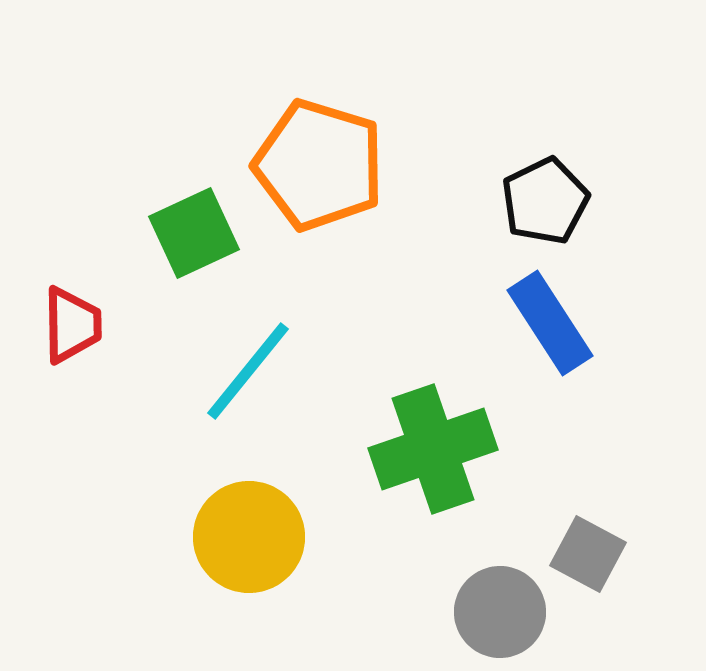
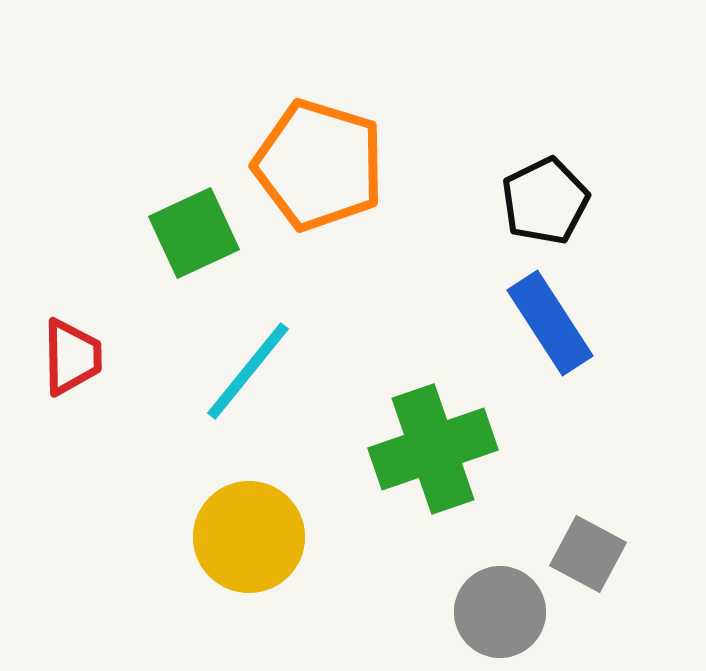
red trapezoid: moved 32 px down
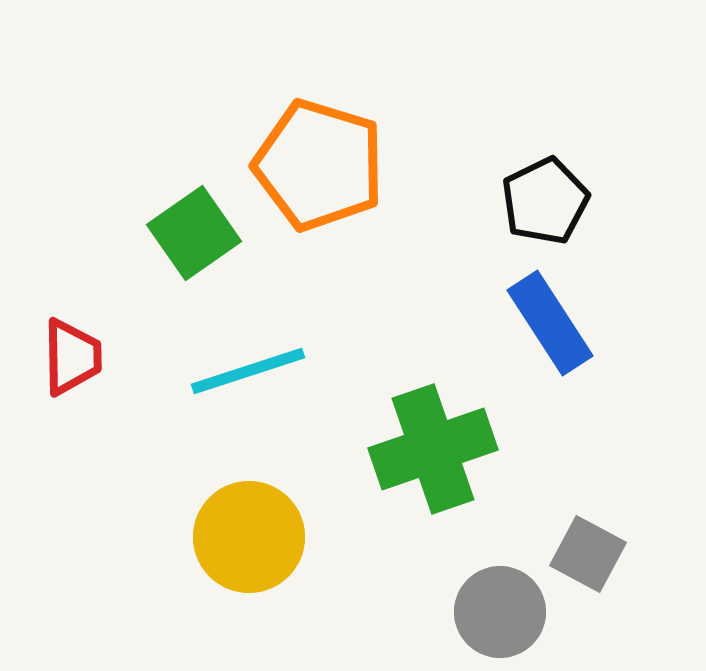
green square: rotated 10 degrees counterclockwise
cyan line: rotated 33 degrees clockwise
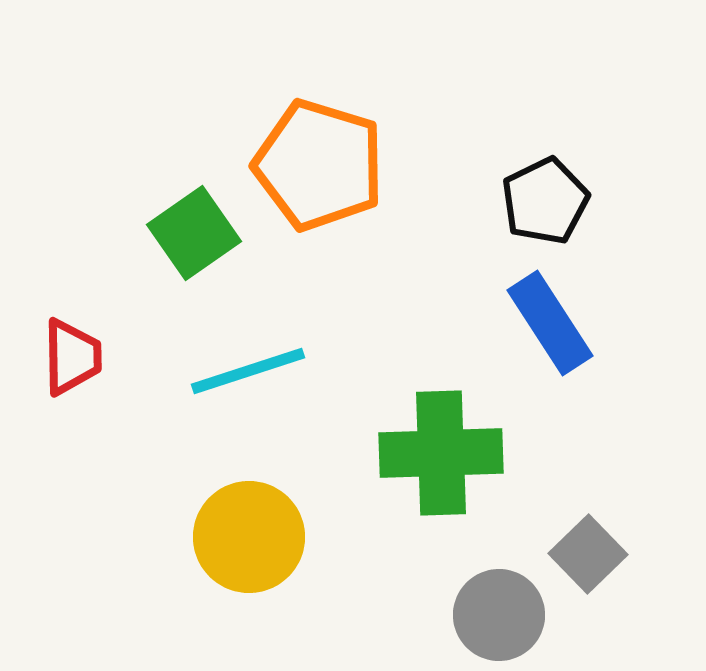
green cross: moved 8 px right, 4 px down; rotated 17 degrees clockwise
gray square: rotated 18 degrees clockwise
gray circle: moved 1 px left, 3 px down
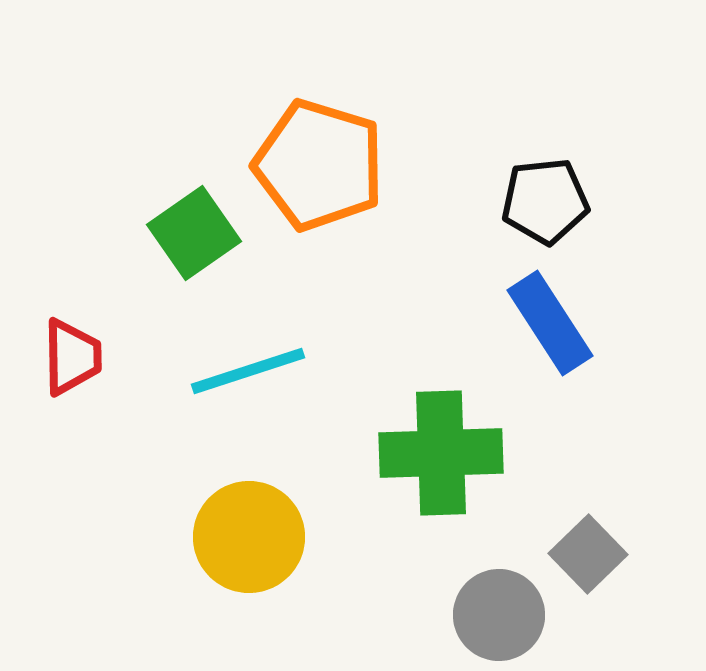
black pentagon: rotated 20 degrees clockwise
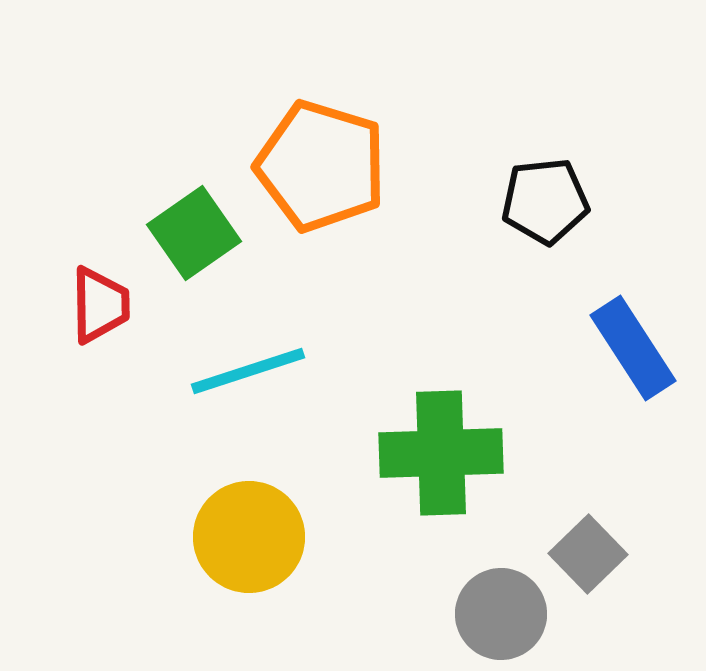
orange pentagon: moved 2 px right, 1 px down
blue rectangle: moved 83 px right, 25 px down
red trapezoid: moved 28 px right, 52 px up
gray circle: moved 2 px right, 1 px up
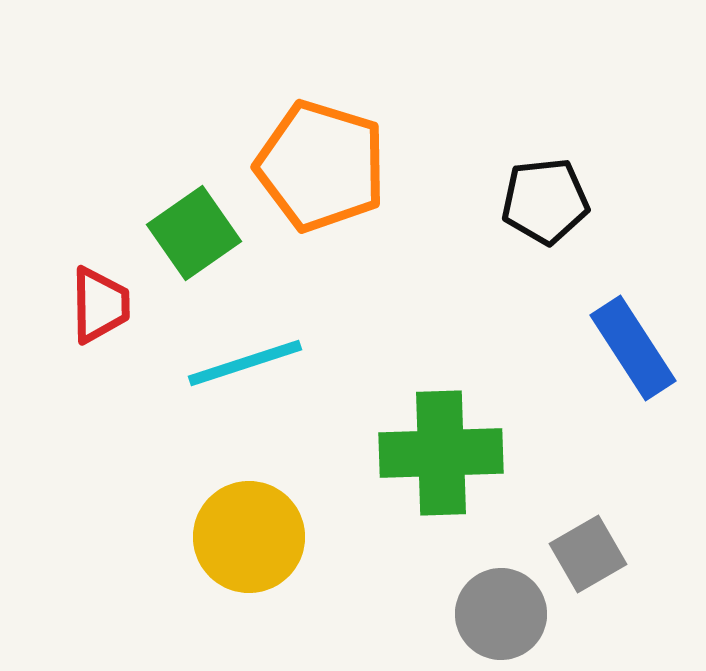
cyan line: moved 3 px left, 8 px up
gray square: rotated 14 degrees clockwise
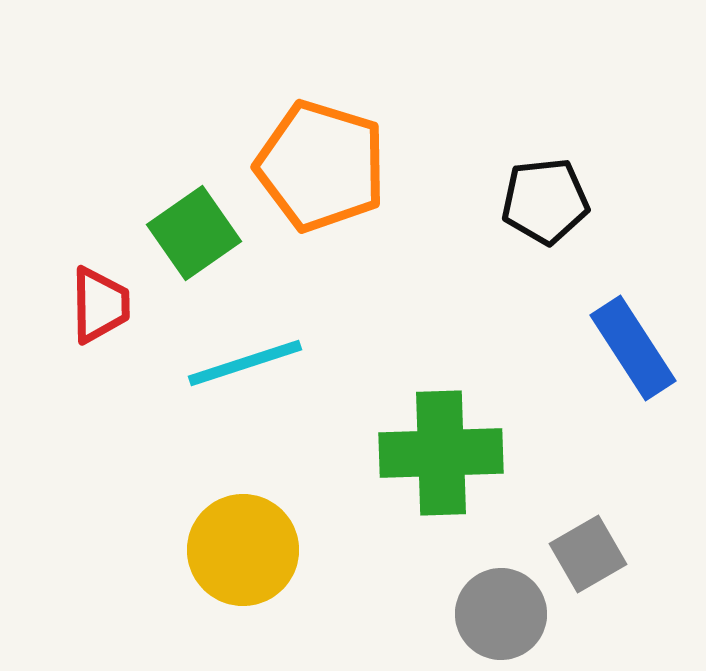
yellow circle: moved 6 px left, 13 px down
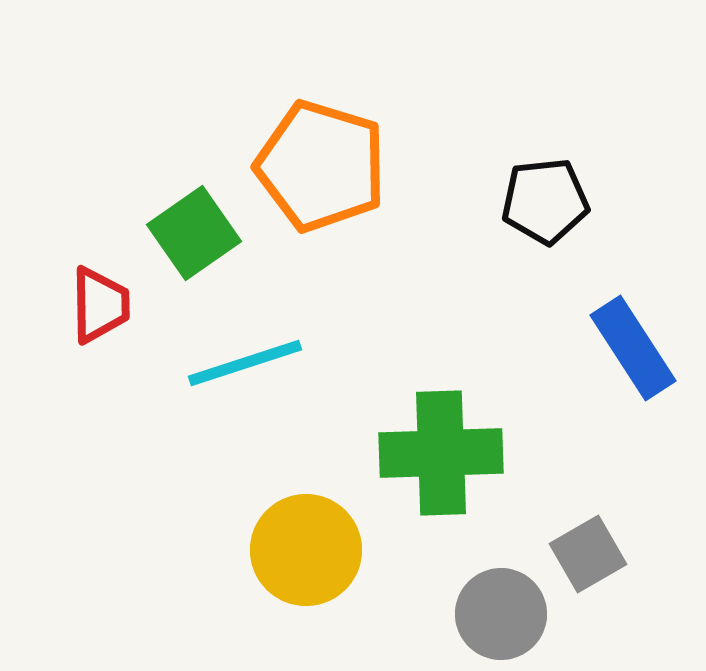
yellow circle: moved 63 px right
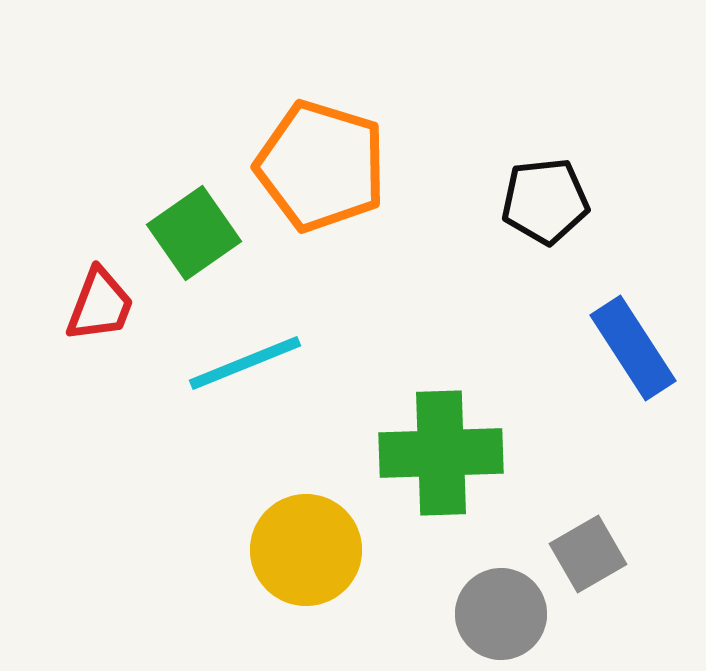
red trapezoid: rotated 22 degrees clockwise
cyan line: rotated 4 degrees counterclockwise
